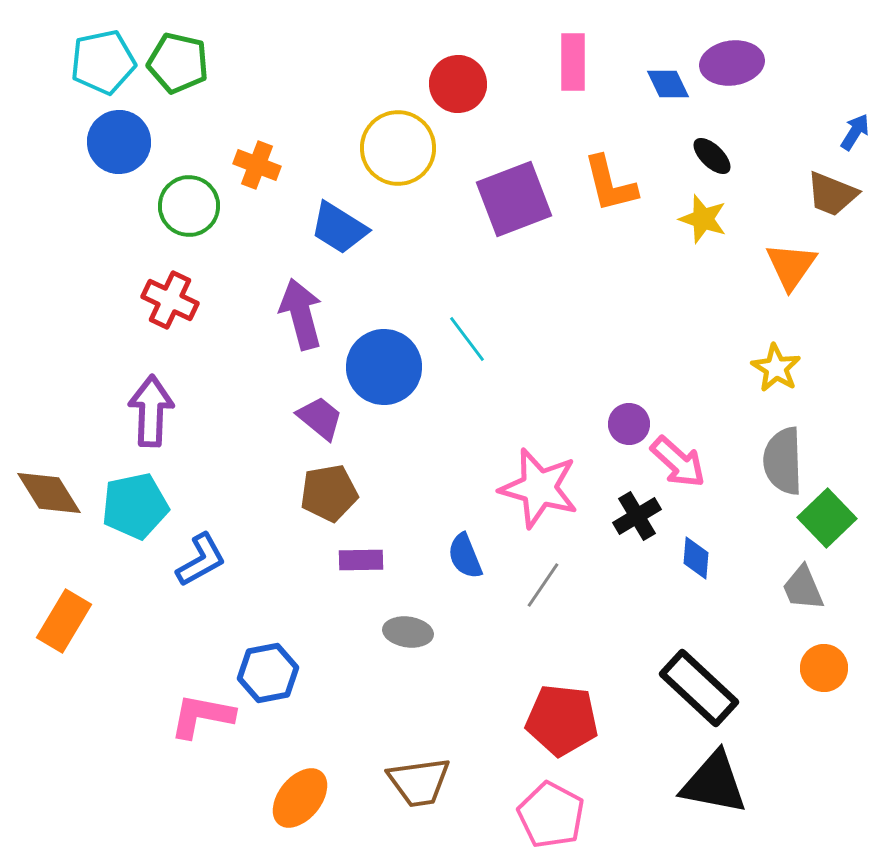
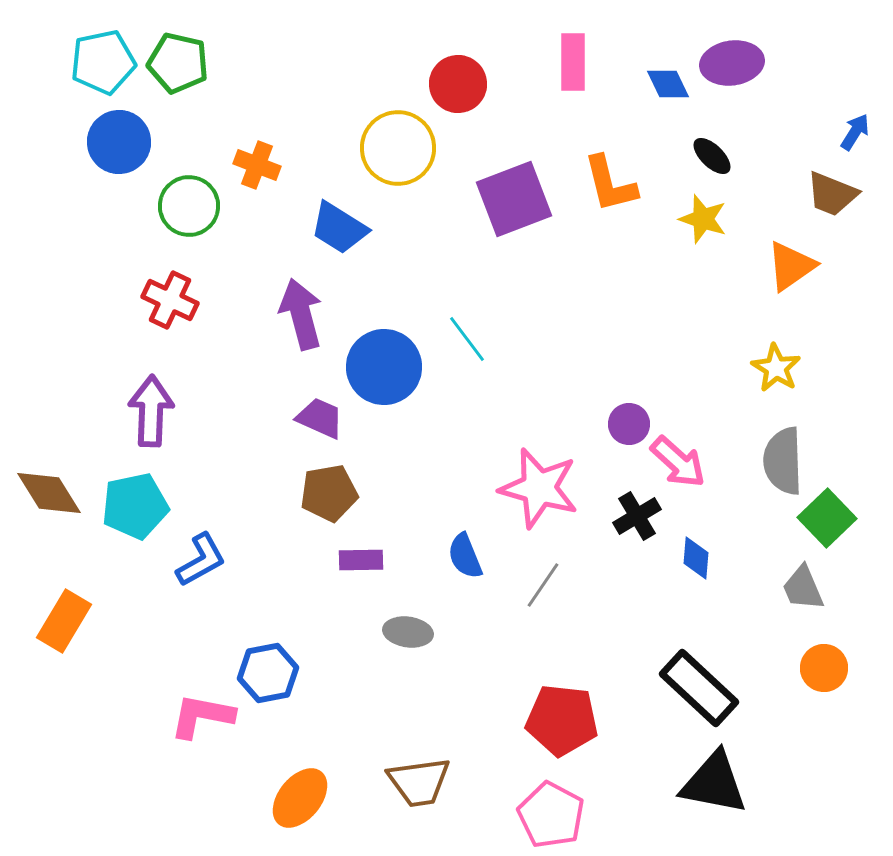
orange triangle at (791, 266): rotated 20 degrees clockwise
purple trapezoid at (320, 418): rotated 15 degrees counterclockwise
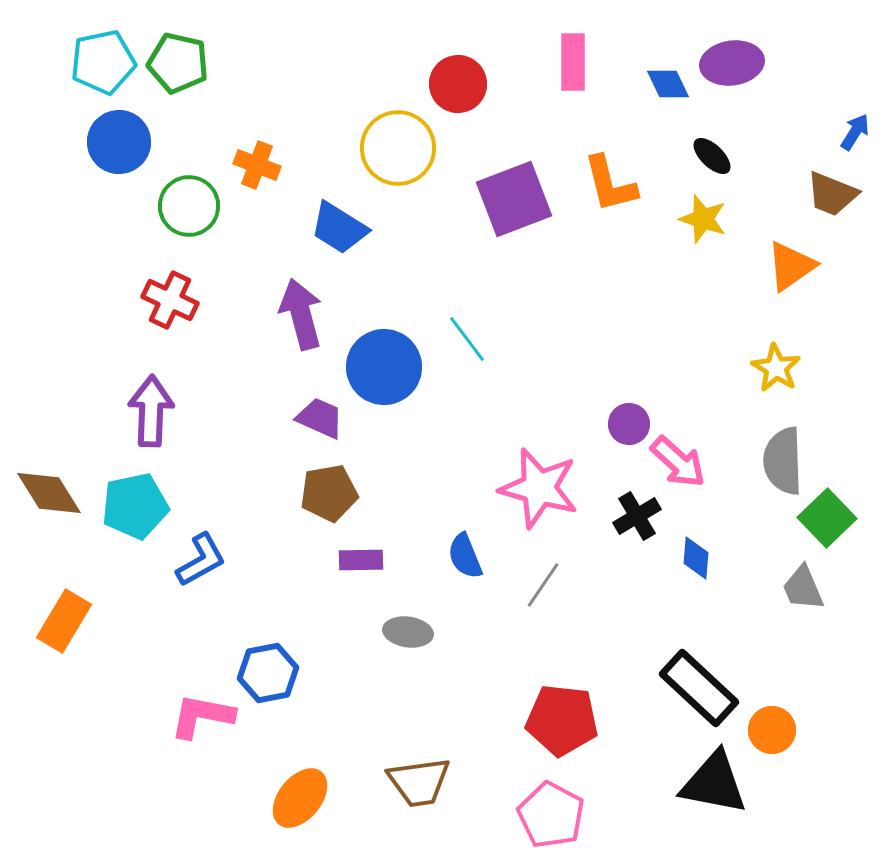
orange circle at (824, 668): moved 52 px left, 62 px down
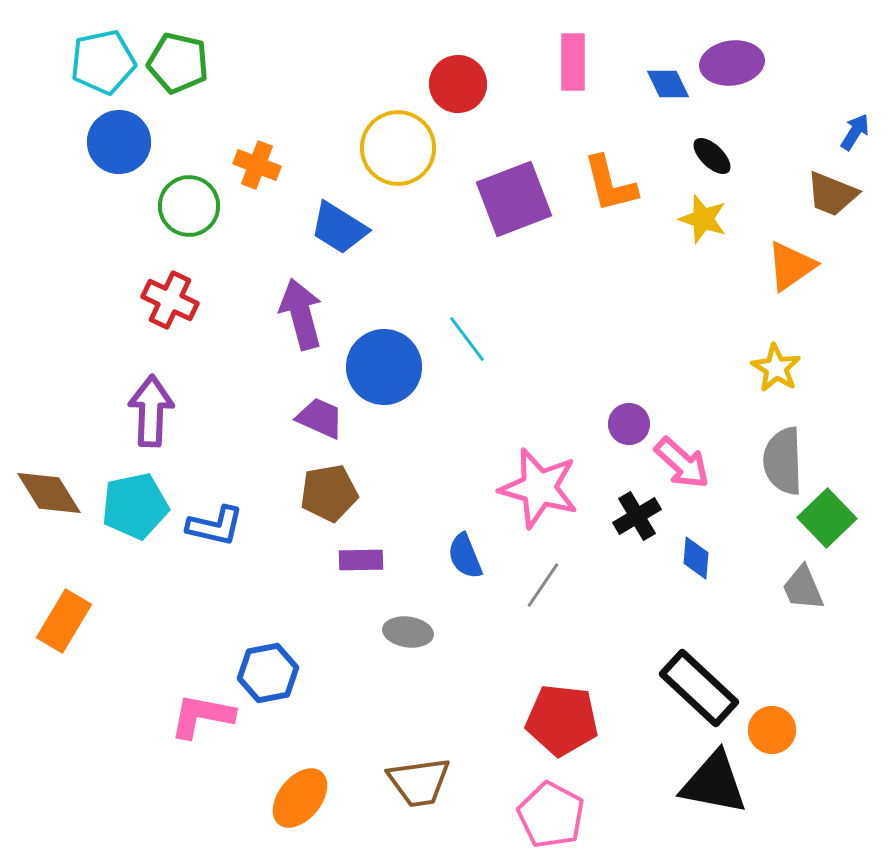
pink arrow at (678, 462): moved 4 px right, 1 px down
blue L-shape at (201, 560): moved 14 px right, 34 px up; rotated 42 degrees clockwise
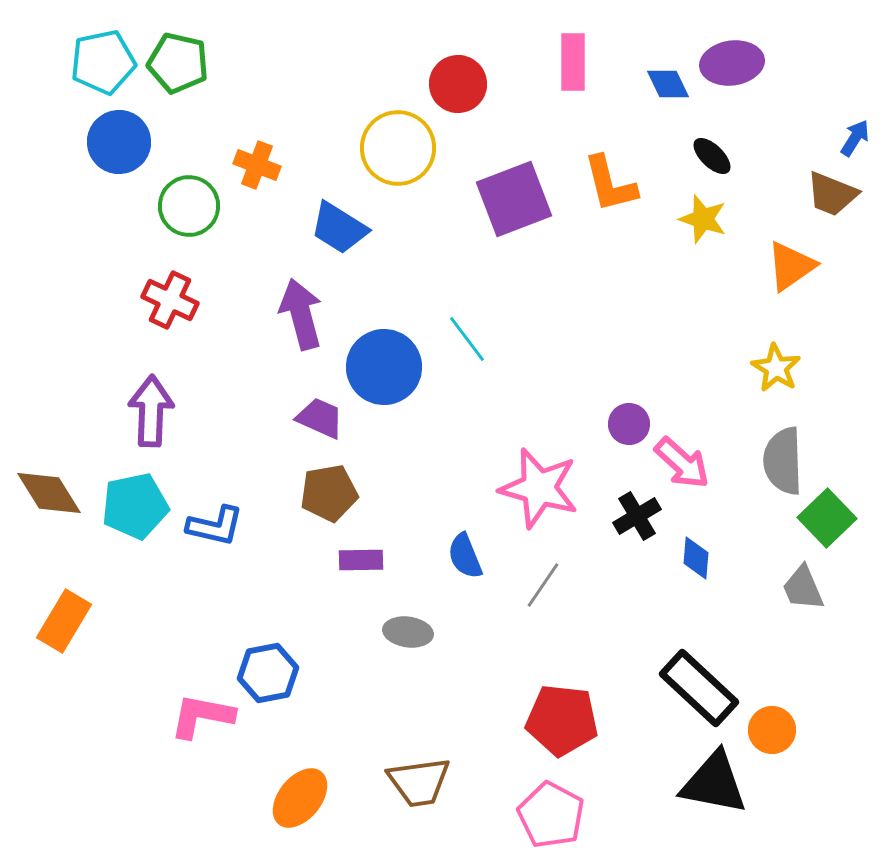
blue arrow at (855, 132): moved 6 px down
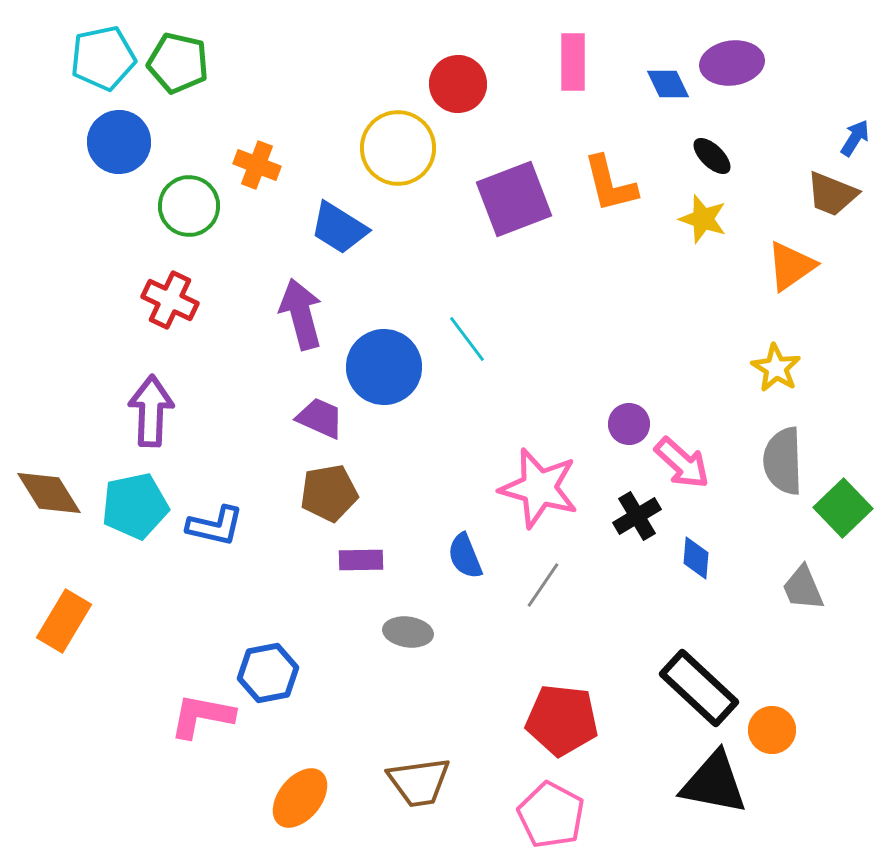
cyan pentagon at (103, 62): moved 4 px up
green square at (827, 518): moved 16 px right, 10 px up
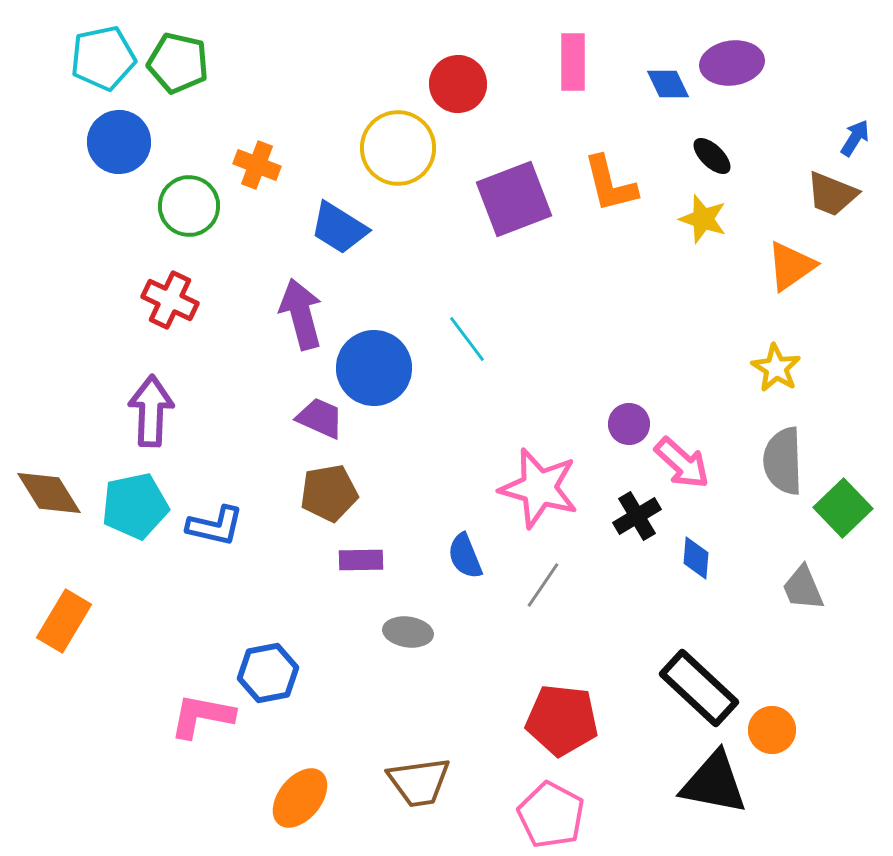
blue circle at (384, 367): moved 10 px left, 1 px down
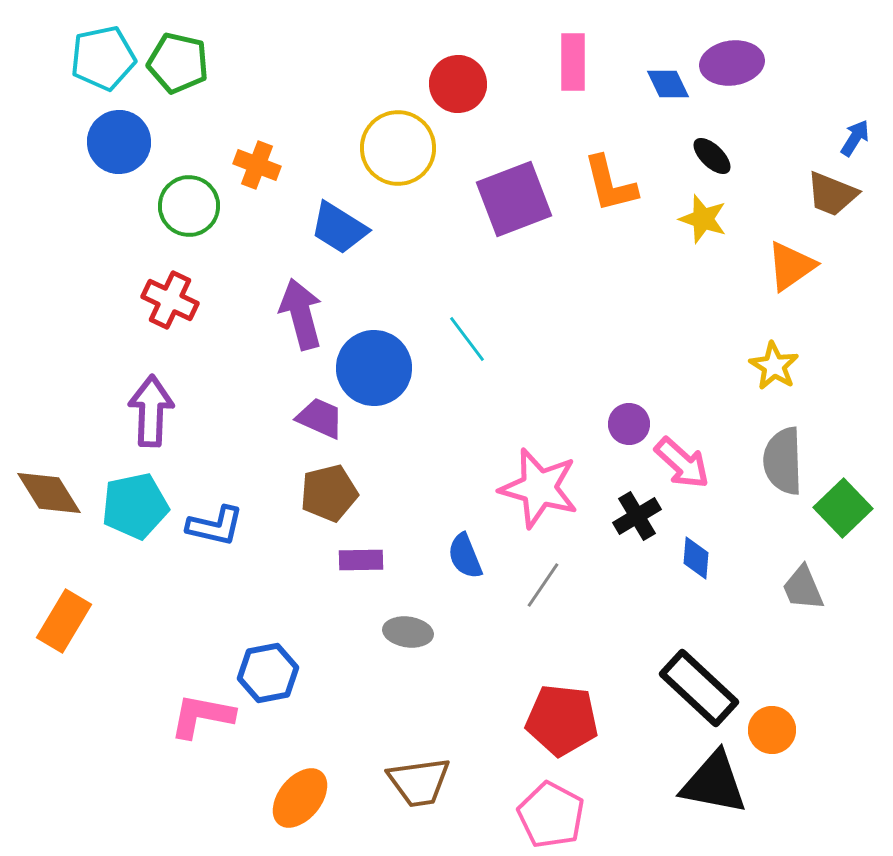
yellow star at (776, 368): moved 2 px left, 2 px up
brown pentagon at (329, 493): rotated 4 degrees counterclockwise
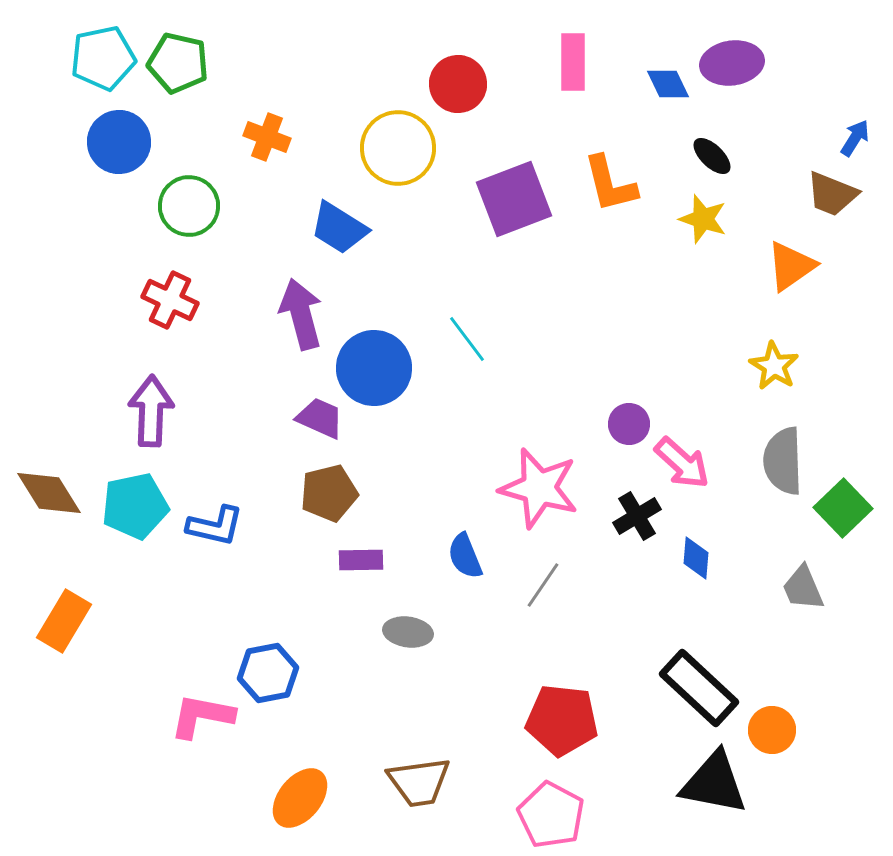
orange cross at (257, 165): moved 10 px right, 28 px up
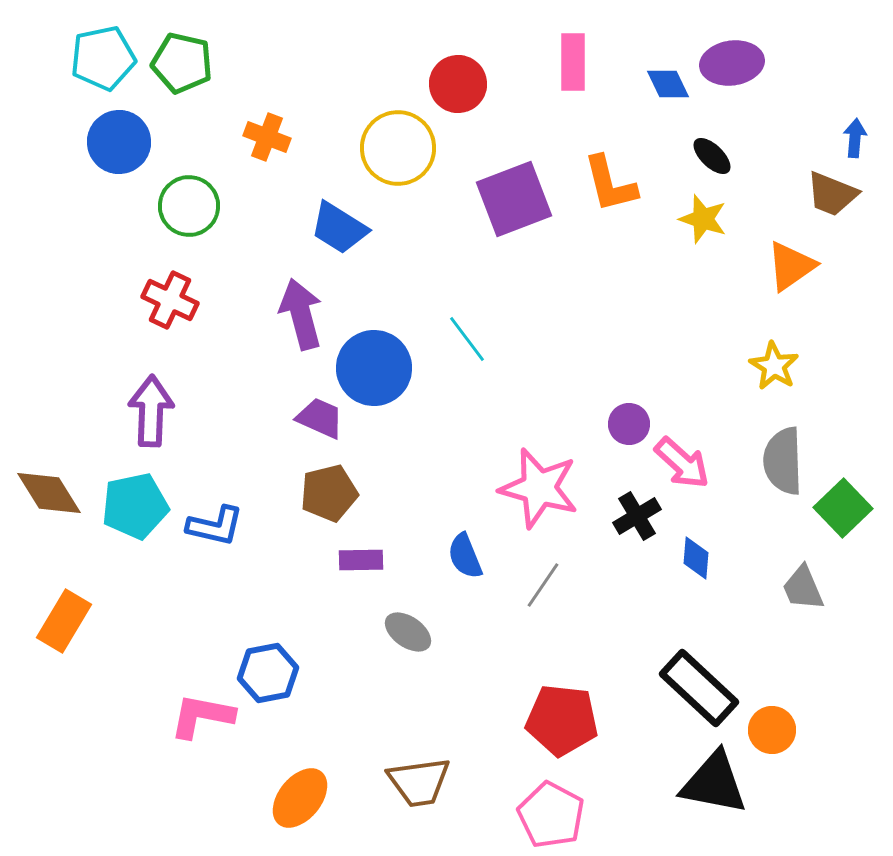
green pentagon at (178, 63): moved 4 px right
blue arrow at (855, 138): rotated 27 degrees counterclockwise
gray ellipse at (408, 632): rotated 27 degrees clockwise
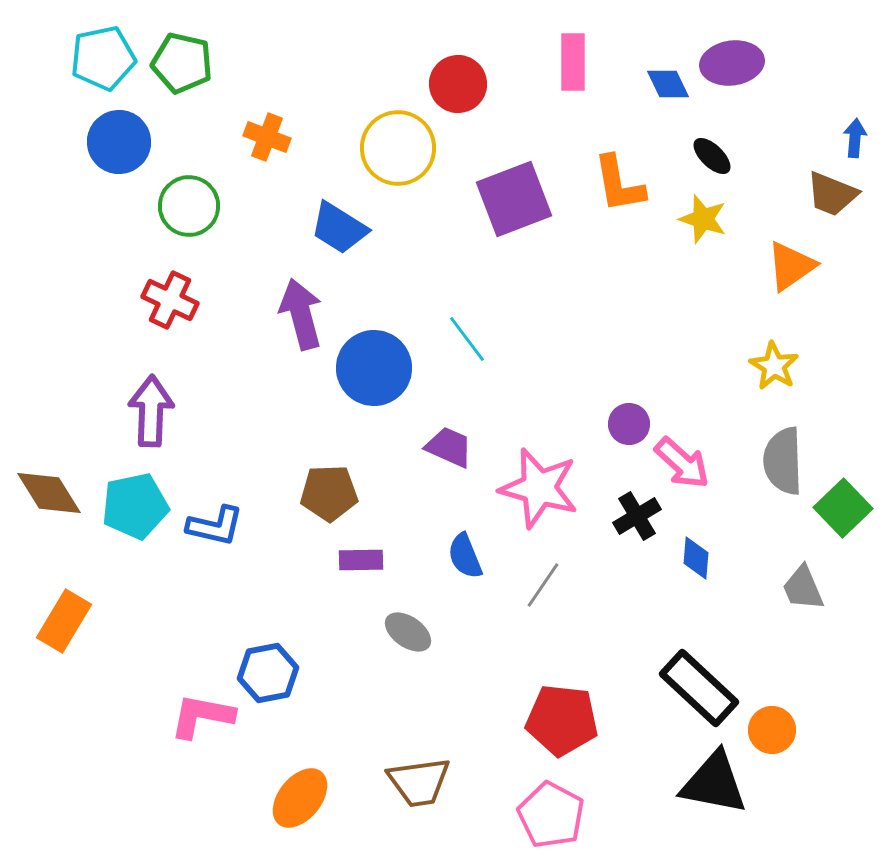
orange L-shape at (610, 184): moved 9 px right; rotated 4 degrees clockwise
purple trapezoid at (320, 418): moved 129 px right, 29 px down
brown pentagon at (329, 493): rotated 12 degrees clockwise
